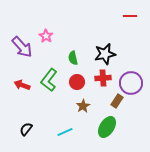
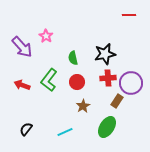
red line: moved 1 px left, 1 px up
red cross: moved 5 px right
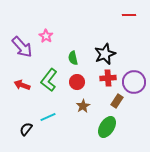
black star: rotated 10 degrees counterclockwise
purple circle: moved 3 px right, 1 px up
cyan line: moved 17 px left, 15 px up
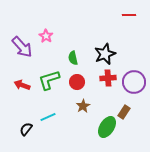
green L-shape: rotated 35 degrees clockwise
brown rectangle: moved 7 px right, 11 px down
